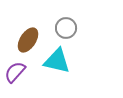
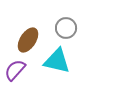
purple semicircle: moved 2 px up
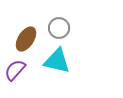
gray circle: moved 7 px left
brown ellipse: moved 2 px left, 1 px up
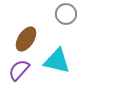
gray circle: moved 7 px right, 14 px up
purple semicircle: moved 4 px right
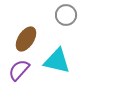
gray circle: moved 1 px down
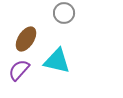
gray circle: moved 2 px left, 2 px up
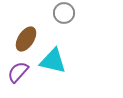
cyan triangle: moved 4 px left
purple semicircle: moved 1 px left, 2 px down
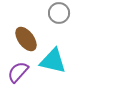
gray circle: moved 5 px left
brown ellipse: rotated 70 degrees counterclockwise
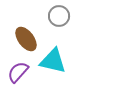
gray circle: moved 3 px down
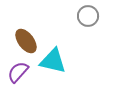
gray circle: moved 29 px right
brown ellipse: moved 2 px down
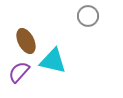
brown ellipse: rotated 10 degrees clockwise
purple semicircle: moved 1 px right
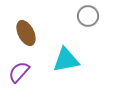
brown ellipse: moved 8 px up
cyan triangle: moved 13 px right, 1 px up; rotated 24 degrees counterclockwise
